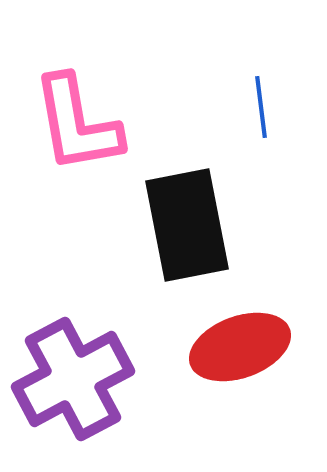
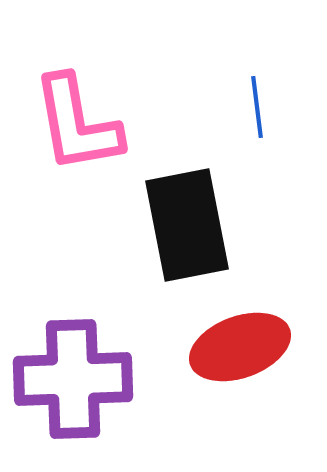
blue line: moved 4 px left
purple cross: rotated 26 degrees clockwise
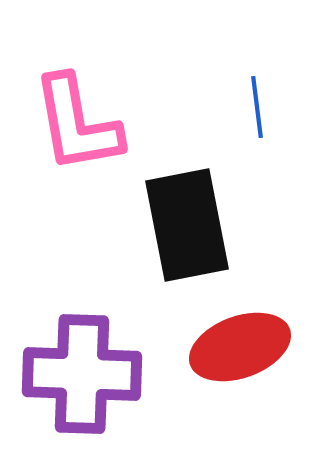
purple cross: moved 9 px right, 5 px up; rotated 4 degrees clockwise
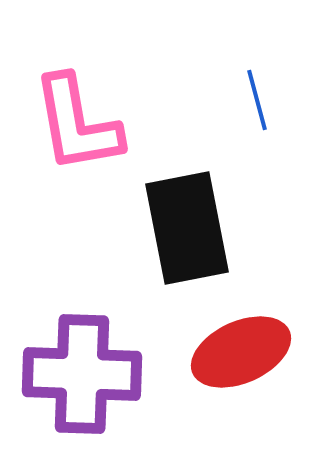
blue line: moved 7 px up; rotated 8 degrees counterclockwise
black rectangle: moved 3 px down
red ellipse: moved 1 px right, 5 px down; rotated 4 degrees counterclockwise
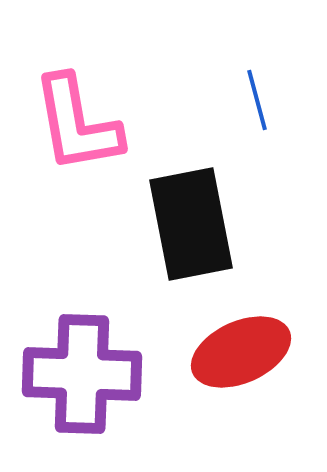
black rectangle: moved 4 px right, 4 px up
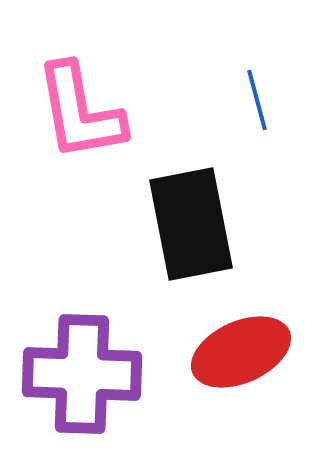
pink L-shape: moved 3 px right, 12 px up
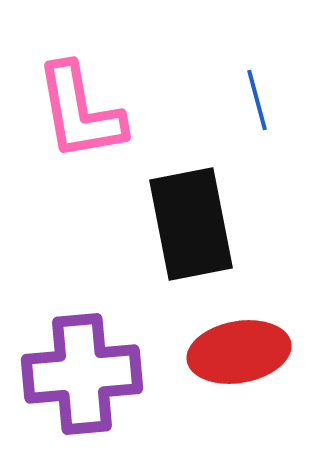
red ellipse: moved 2 px left; rotated 14 degrees clockwise
purple cross: rotated 7 degrees counterclockwise
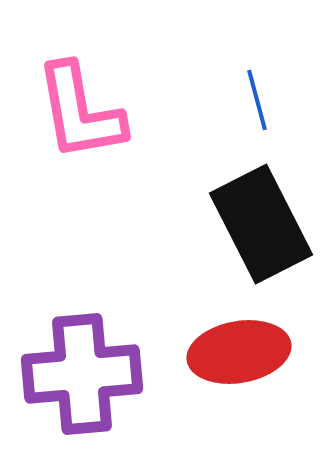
black rectangle: moved 70 px right; rotated 16 degrees counterclockwise
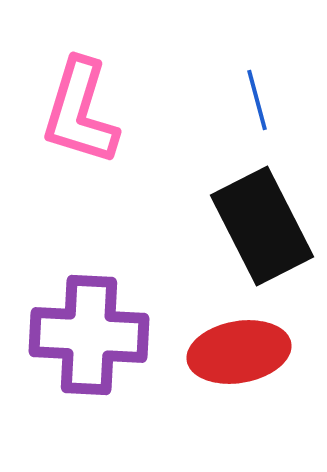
pink L-shape: rotated 27 degrees clockwise
black rectangle: moved 1 px right, 2 px down
purple cross: moved 7 px right, 39 px up; rotated 8 degrees clockwise
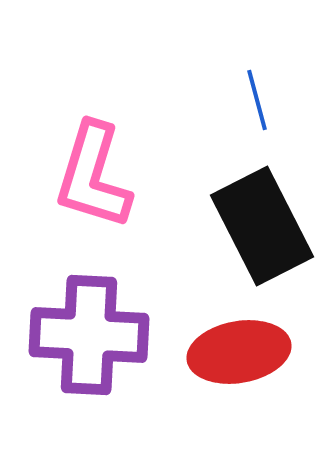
pink L-shape: moved 13 px right, 64 px down
